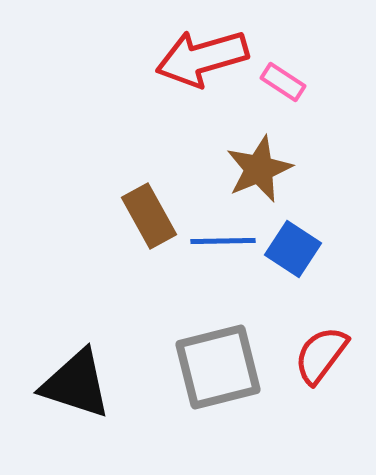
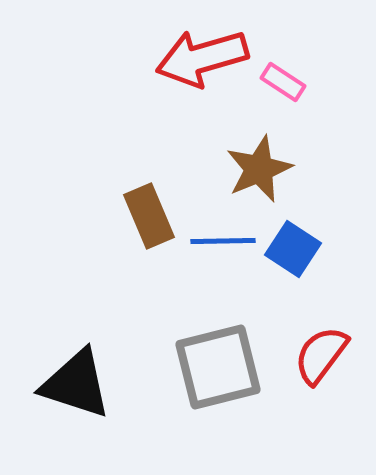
brown rectangle: rotated 6 degrees clockwise
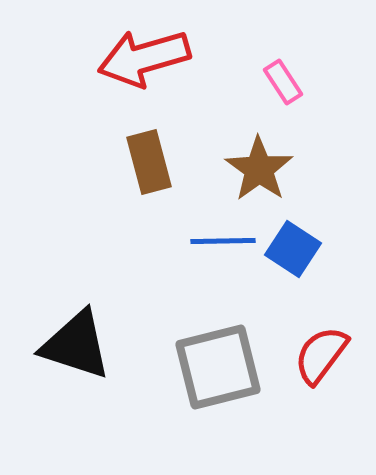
red arrow: moved 58 px left
pink rectangle: rotated 24 degrees clockwise
brown star: rotated 14 degrees counterclockwise
brown rectangle: moved 54 px up; rotated 8 degrees clockwise
black triangle: moved 39 px up
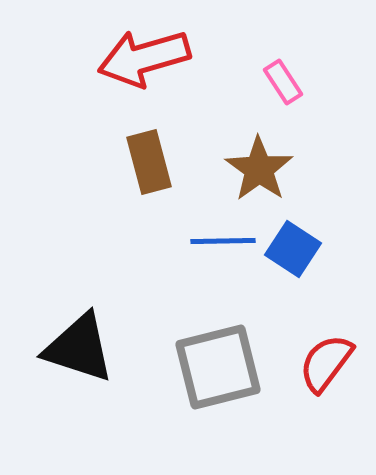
black triangle: moved 3 px right, 3 px down
red semicircle: moved 5 px right, 8 px down
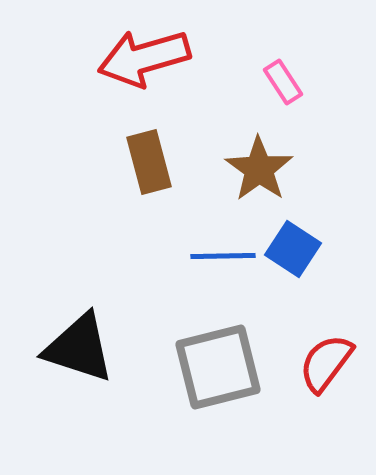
blue line: moved 15 px down
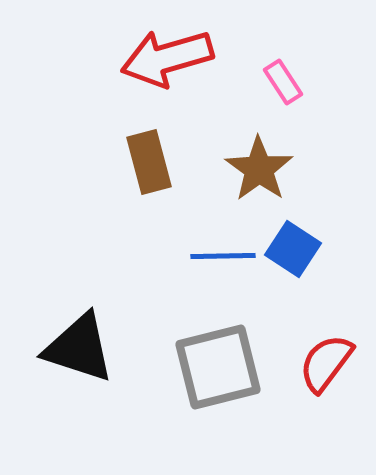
red arrow: moved 23 px right
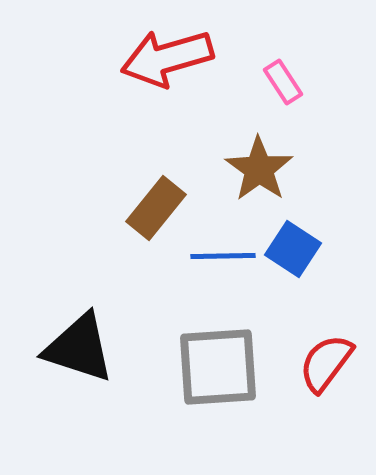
brown rectangle: moved 7 px right, 46 px down; rotated 54 degrees clockwise
gray square: rotated 10 degrees clockwise
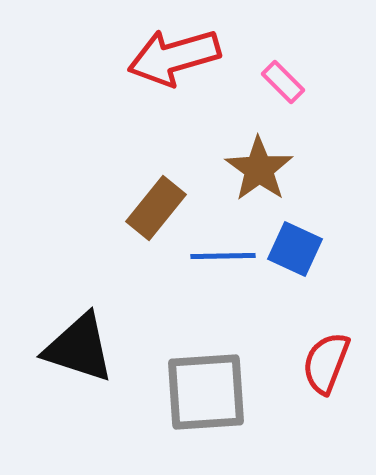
red arrow: moved 7 px right, 1 px up
pink rectangle: rotated 12 degrees counterclockwise
blue square: moved 2 px right; rotated 8 degrees counterclockwise
red semicircle: rotated 16 degrees counterclockwise
gray square: moved 12 px left, 25 px down
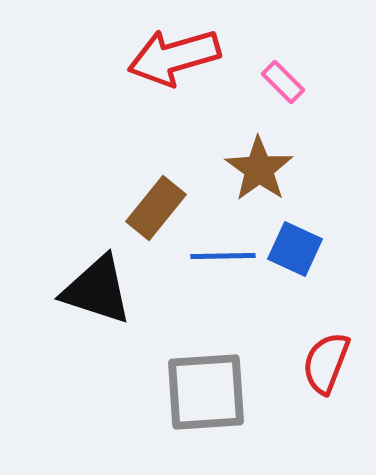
black triangle: moved 18 px right, 58 px up
